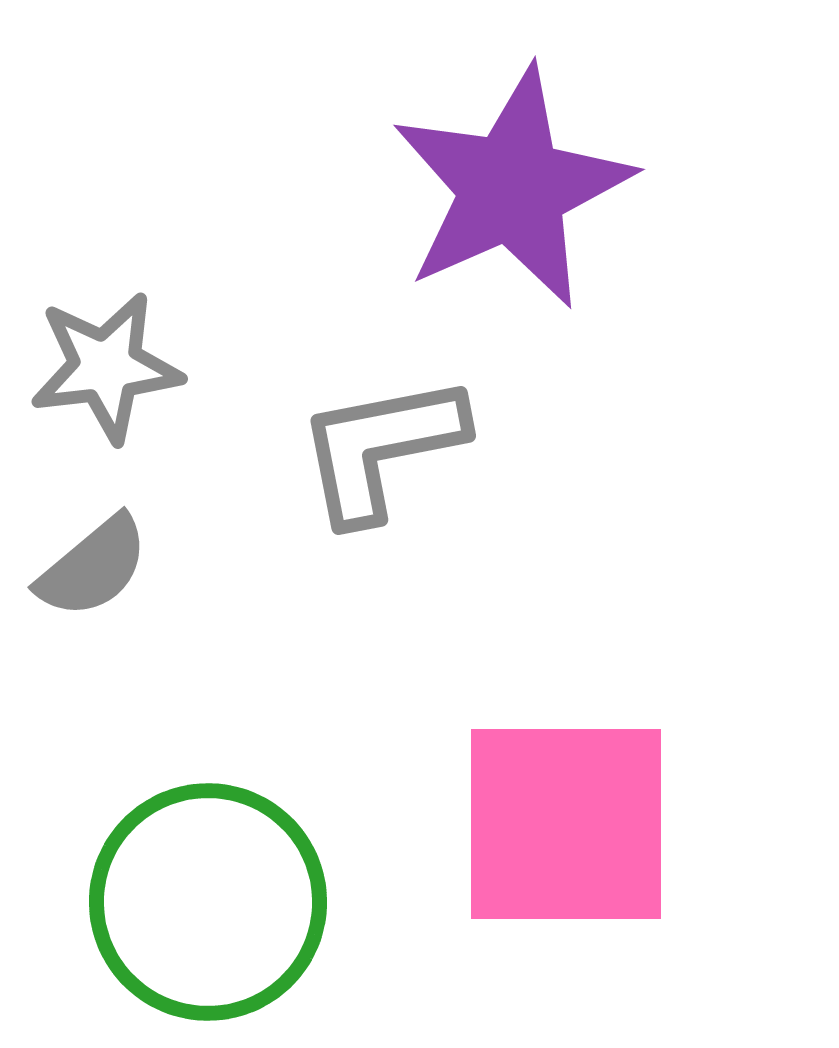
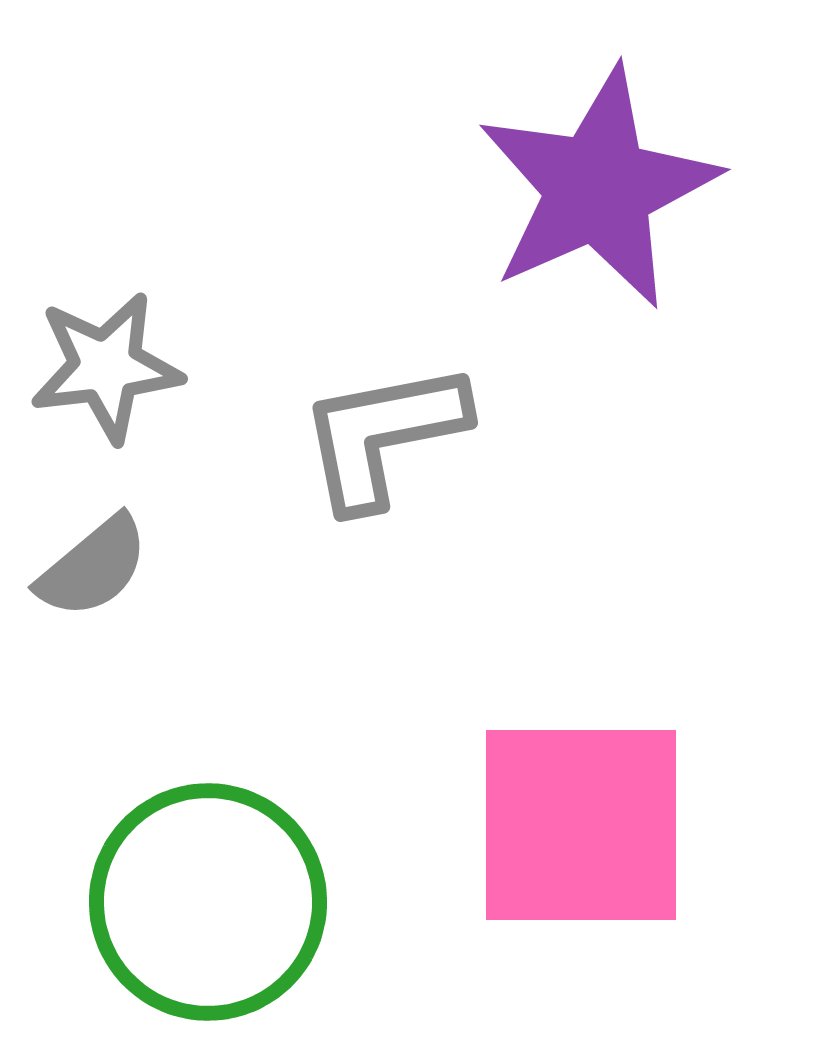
purple star: moved 86 px right
gray L-shape: moved 2 px right, 13 px up
pink square: moved 15 px right, 1 px down
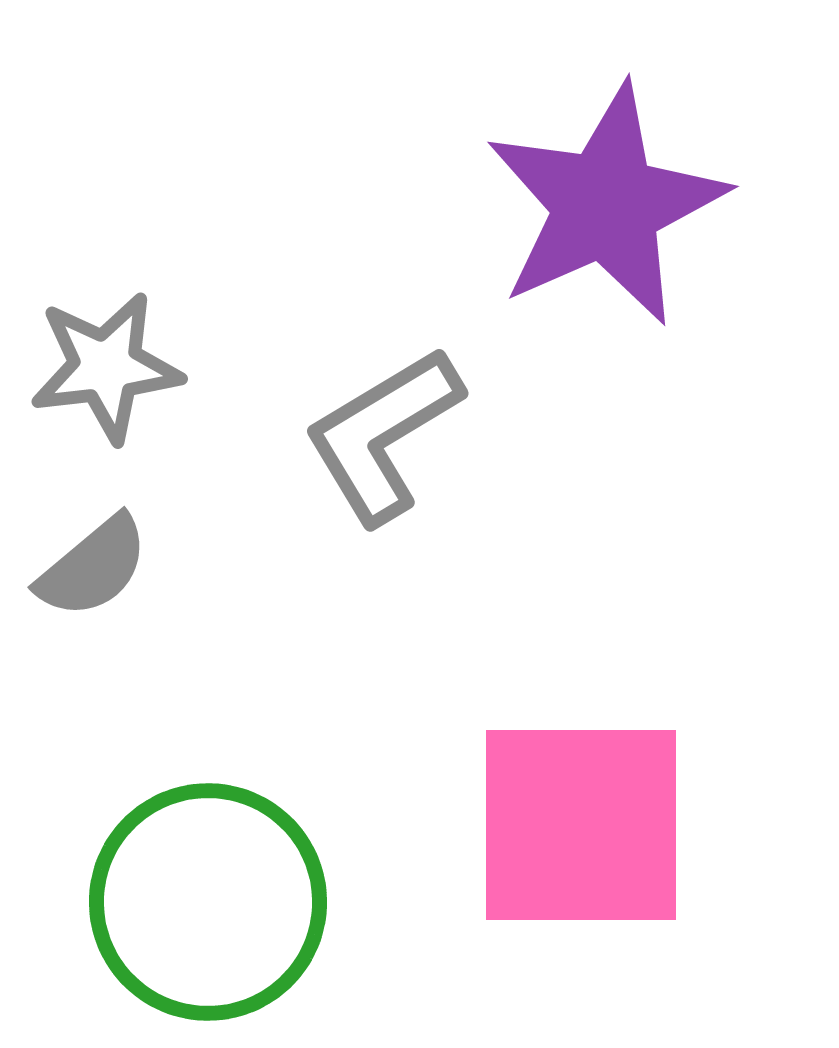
purple star: moved 8 px right, 17 px down
gray L-shape: rotated 20 degrees counterclockwise
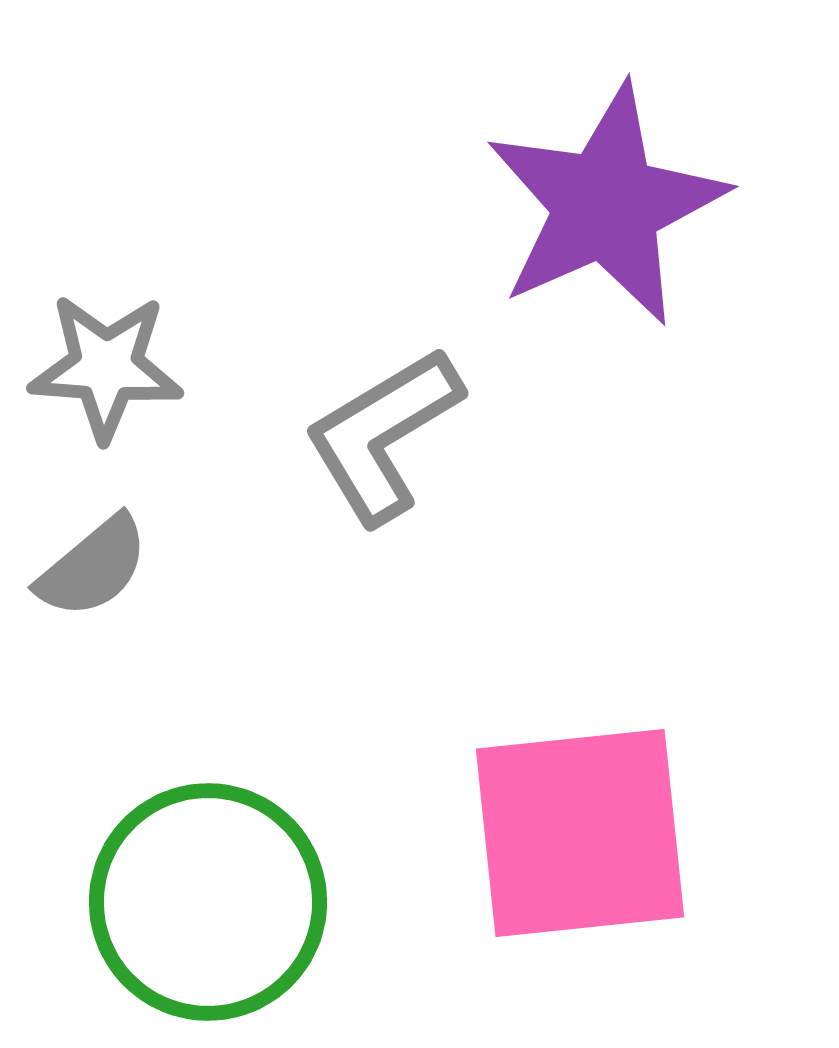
gray star: rotated 11 degrees clockwise
pink square: moved 1 px left, 8 px down; rotated 6 degrees counterclockwise
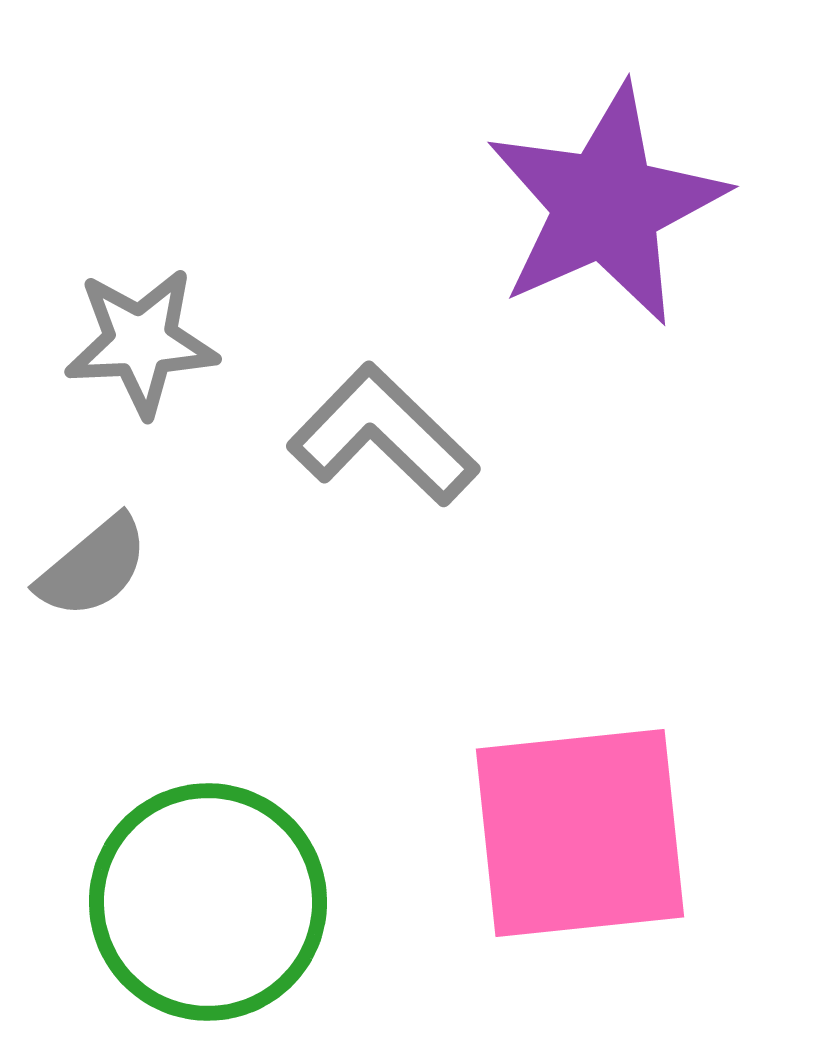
gray star: moved 35 px right, 25 px up; rotated 7 degrees counterclockwise
gray L-shape: rotated 75 degrees clockwise
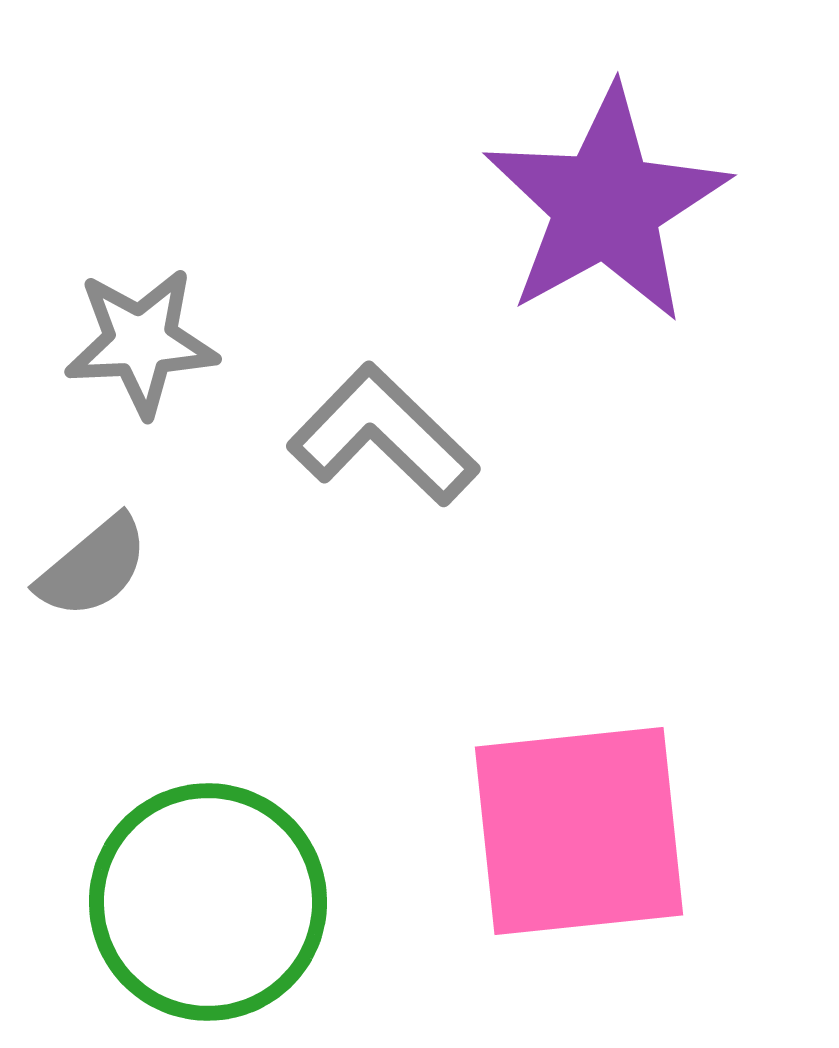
purple star: rotated 5 degrees counterclockwise
pink square: moved 1 px left, 2 px up
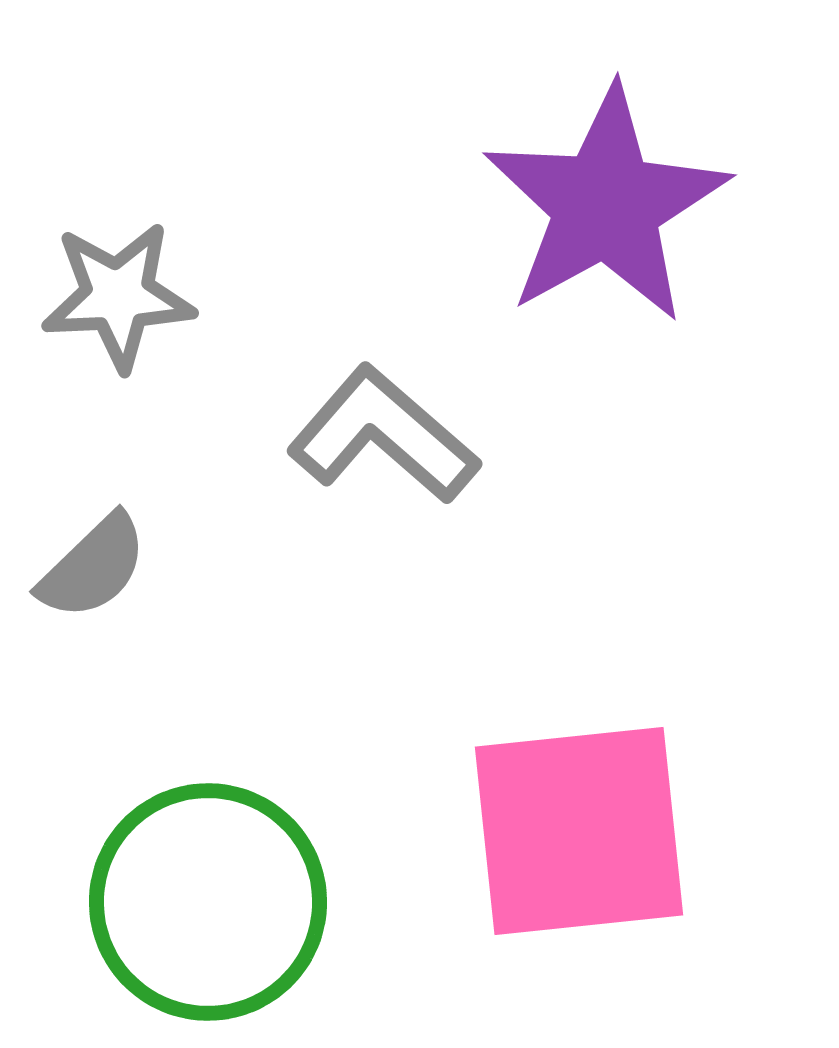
gray star: moved 23 px left, 46 px up
gray L-shape: rotated 3 degrees counterclockwise
gray semicircle: rotated 4 degrees counterclockwise
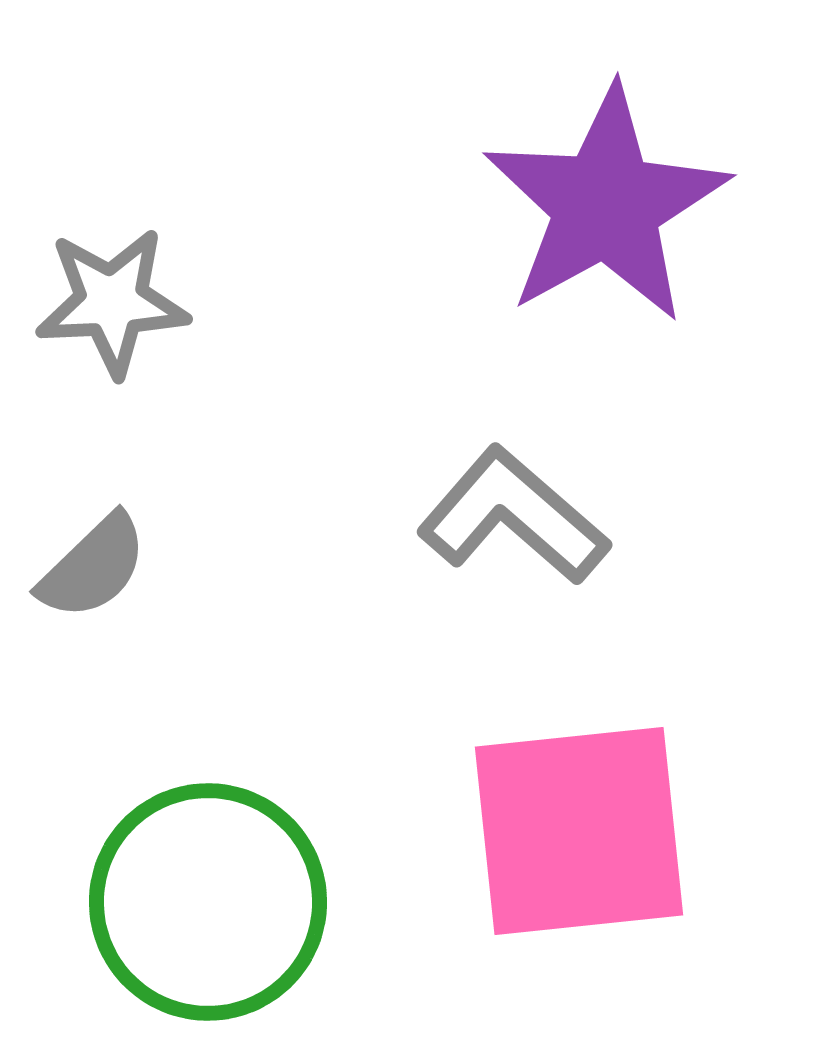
gray star: moved 6 px left, 6 px down
gray L-shape: moved 130 px right, 81 px down
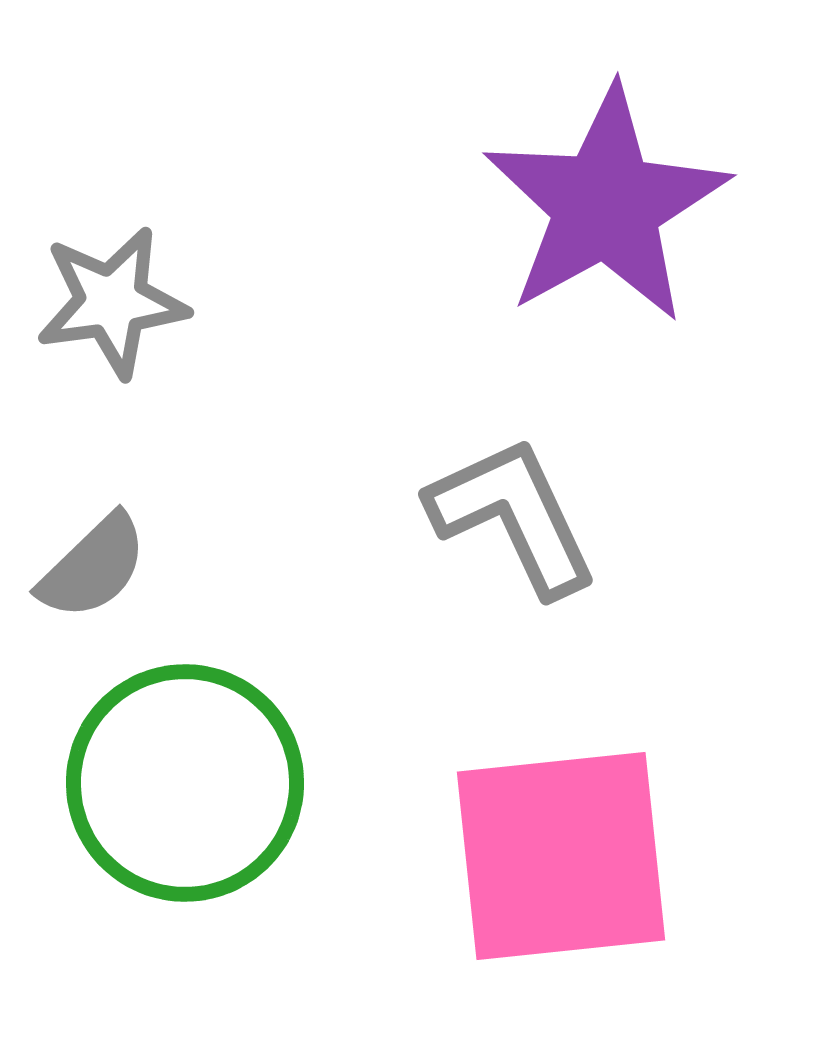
gray star: rotated 5 degrees counterclockwise
gray L-shape: rotated 24 degrees clockwise
pink square: moved 18 px left, 25 px down
green circle: moved 23 px left, 119 px up
